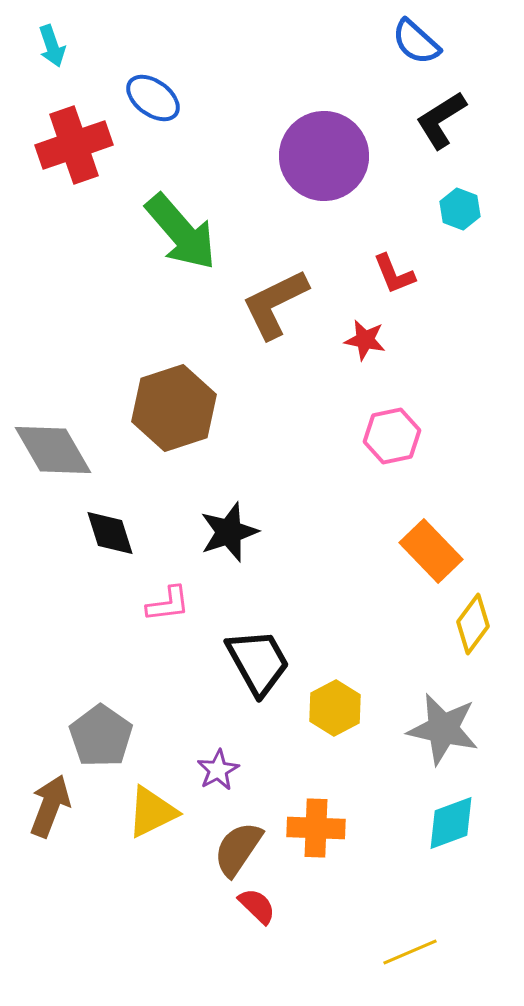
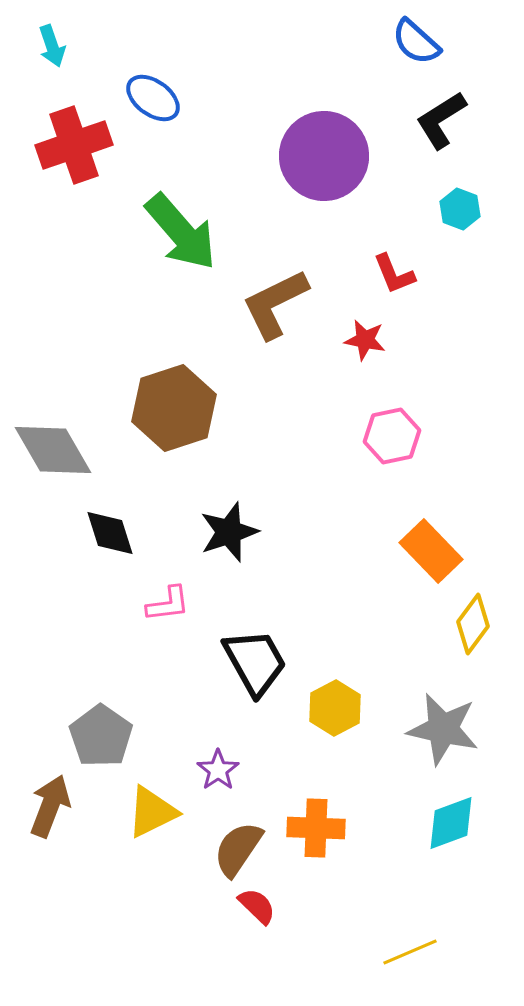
black trapezoid: moved 3 px left
purple star: rotated 6 degrees counterclockwise
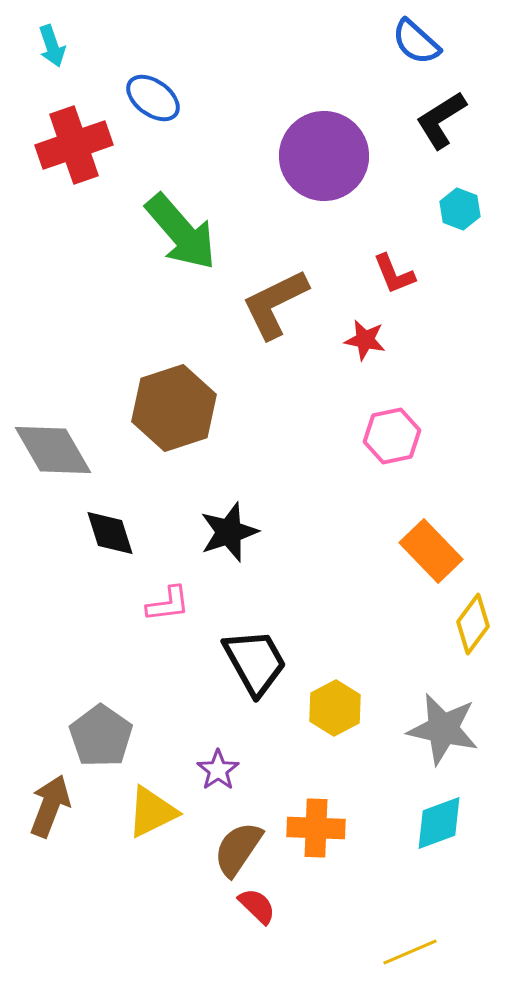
cyan diamond: moved 12 px left
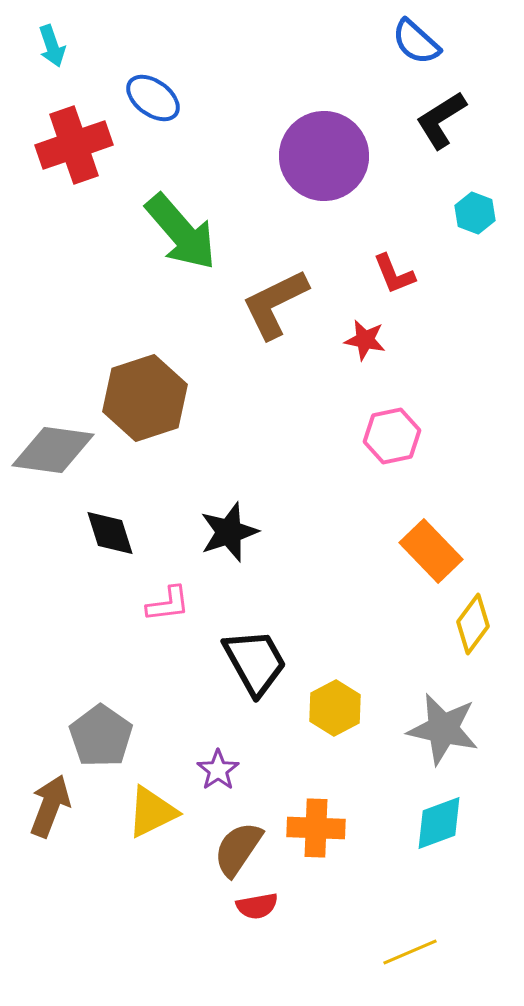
cyan hexagon: moved 15 px right, 4 px down
brown hexagon: moved 29 px left, 10 px up
gray diamond: rotated 52 degrees counterclockwise
red semicircle: rotated 126 degrees clockwise
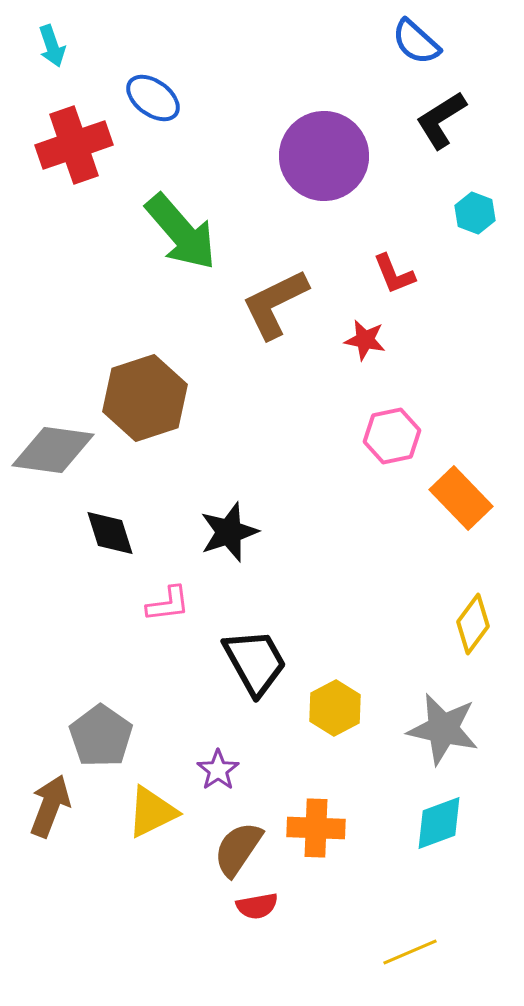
orange rectangle: moved 30 px right, 53 px up
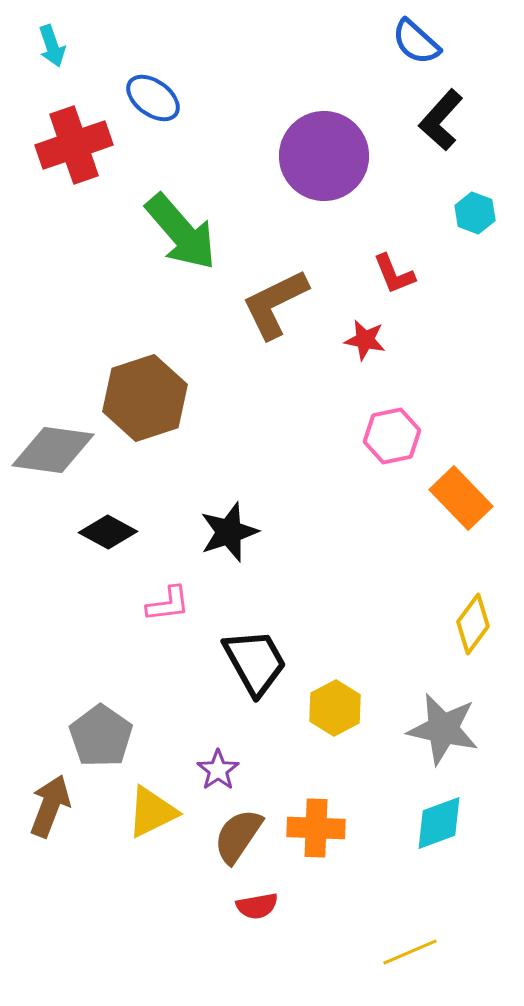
black L-shape: rotated 16 degrees counterclockwise
black diamond: moved 2 px left, 1 px up; rotated 44 degrees counterclockwise
brown semicircle: moved 13 px up
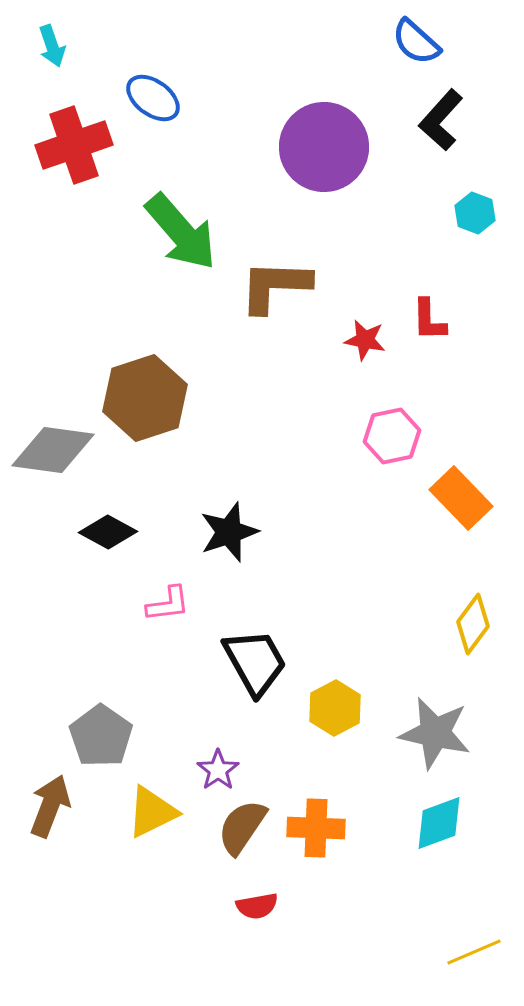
purple circle: moved 9 px up
red L-shape: moved 35 px right, 46 px down; rotated 21 degrees clockwise
brown L-shape: moved 18 px up; rotated 28 degrees clockwise
gray star: moved 8 px left, 4 px down
brown semicircle: moved 4 px right, 9 px up
yellow line: moved 64 px right
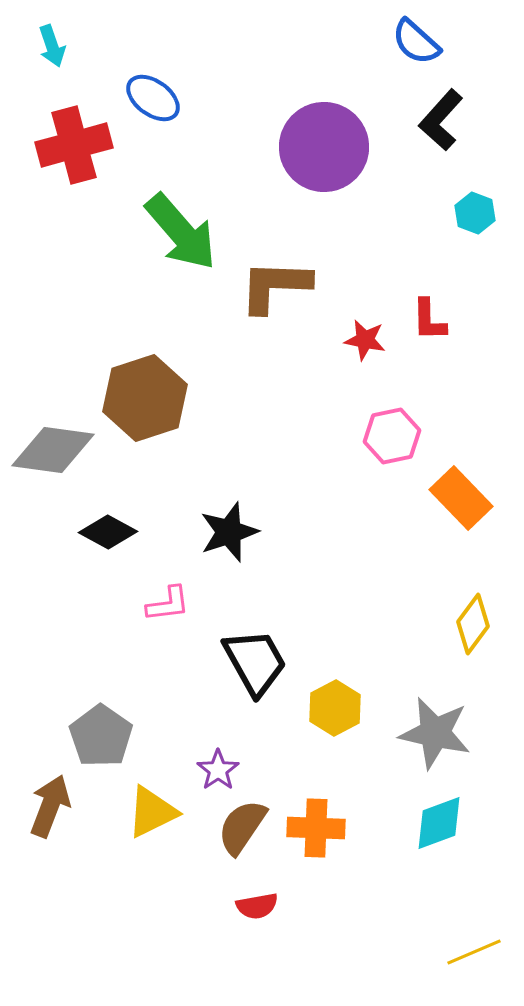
red cross: rotated 4 degrees clockwise
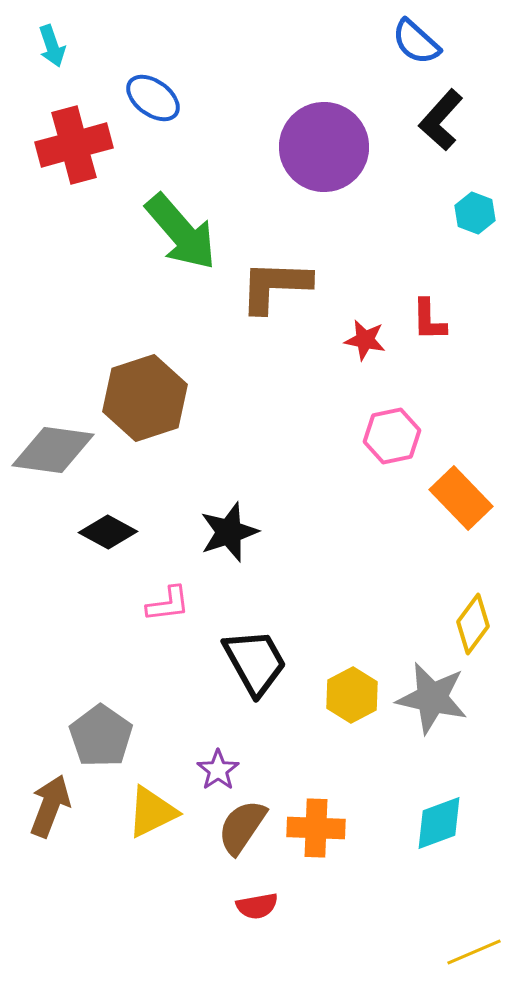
yellow hexagon: moved 17 px right, 13 px up
gray star: moved 3 px left, 35 px up
